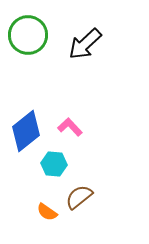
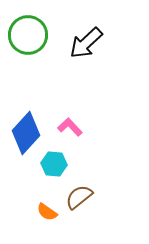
black arrow: moved 1 px right, 1 px up
blue diamond: moved 2 px down; rotated 9 degrees counterclockwise
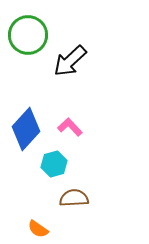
black arrow: moved 16 px left, 18 px down
blue diamond: moved 4 px up
cyan hexagon: rotated 20 degrees counterclockwise
brown semicircle: moved 5 px left, 1 px down; rotated 36 degrees clockwise
orange semicircle: moved 9 px left, 17 px down
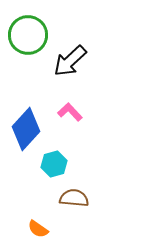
pink L-shape: moved 15 px up
brown semicircle: rotated 8 degrees clockwise
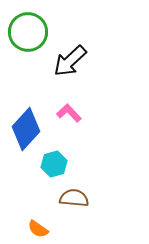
green circle: moved 3 px up
pink L-shape: moved 1 px left, 1 px down
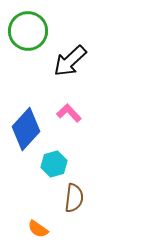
green circle: moved 1 px up
brown semicircle: rotated 92 degrees clockwise
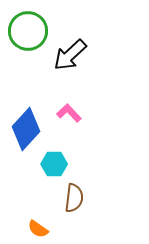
black arrow: moved 6 px up
cyan hexagon: rotated 15 degrees clockwise
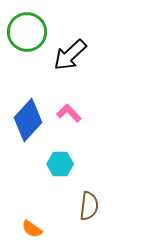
green circle: moved 1 px left, 1 px down
blue diamond: moved 2 px right, 9 px up
cyan hexagon: moved 6 px right
brown semicircle: moved 15 px right, 8 px down
orange semicircle: moved 6 px left
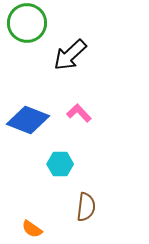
green circle: moved 9 px up
pink L-shape: moved 10 px right
blue diamond: rotated 69 degrees clockwise
brown semicircle: moved 3 px left, 1 px down
